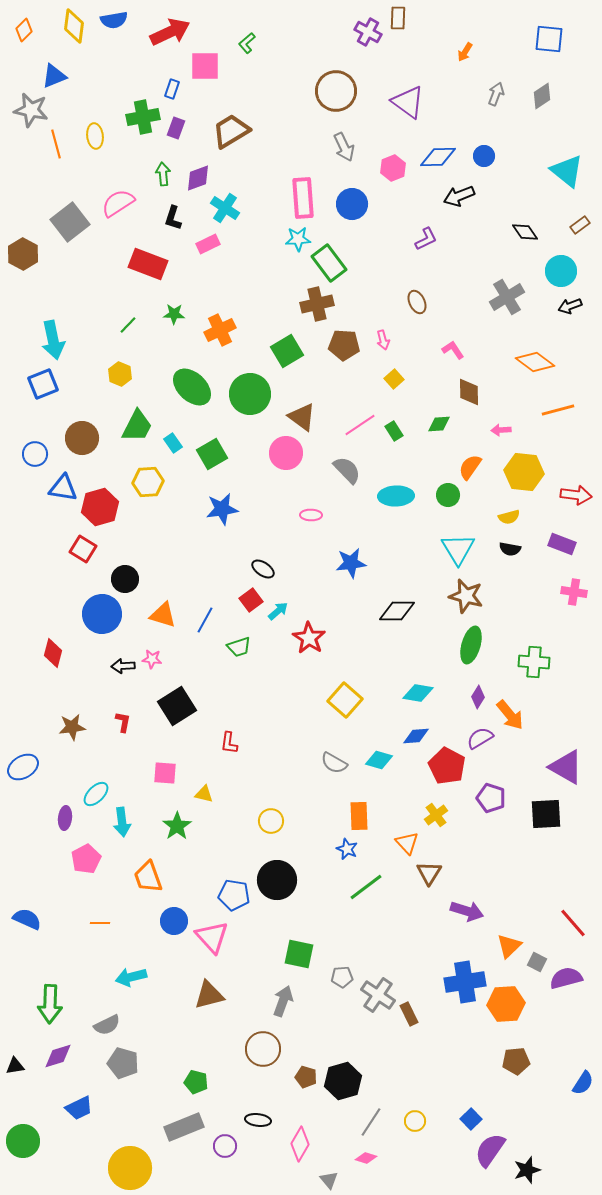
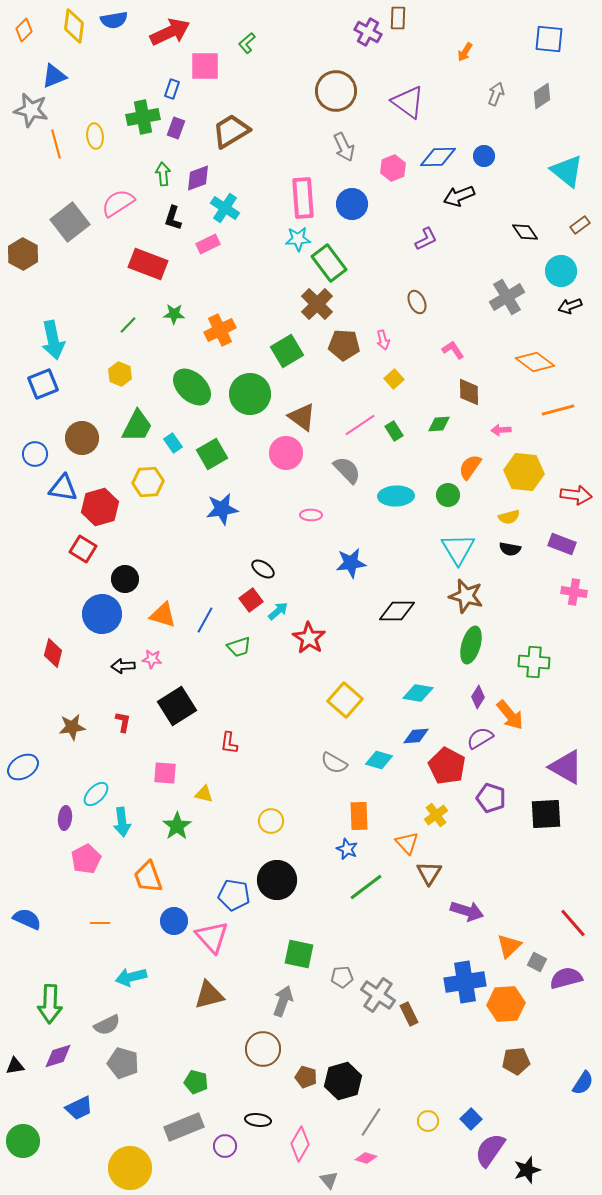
brown cross at (317, 304): rotated 32 degrees counterclockwise
yellow circle at (415, 1121): moved 13 px right
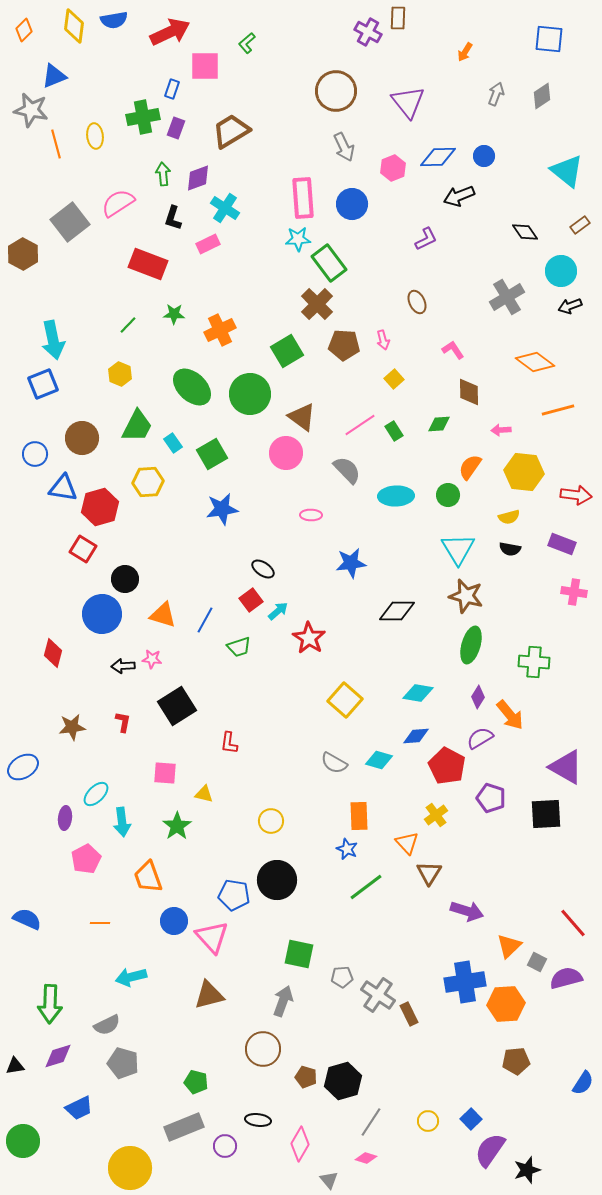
purple triangle at (408, 102): rotated 15 degrees clockwise
